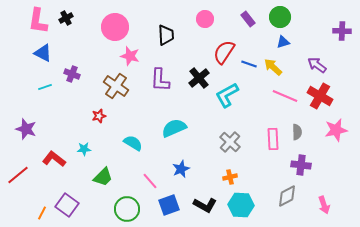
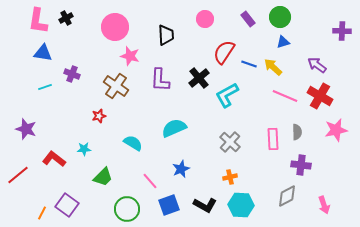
blue triangle at (43, 53): rotated 18 degrees counterclockwise
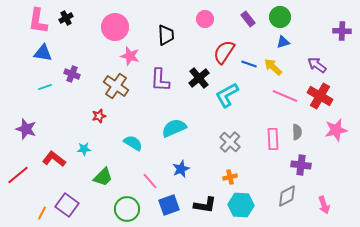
black L-shape at (205, 205): rotated 20 degrees counterclockwise
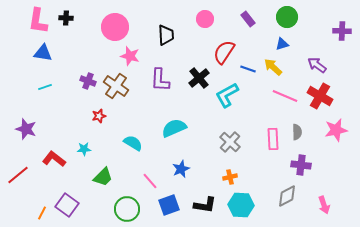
green circle at (280, 17): moved 7 px right
black cross at (66, 18): rotated 32 degrees clockwise
blue triangle at (283, 42): moved 1 px left, 2 px down
blue line at (249, 64): moved 1 px left, 5 px down
purple cross at (72, 74): moved 16 px right, 7 px down
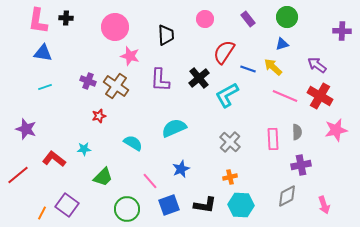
purple cross at (301, 165): rotated 18 degrees counterclockwise
